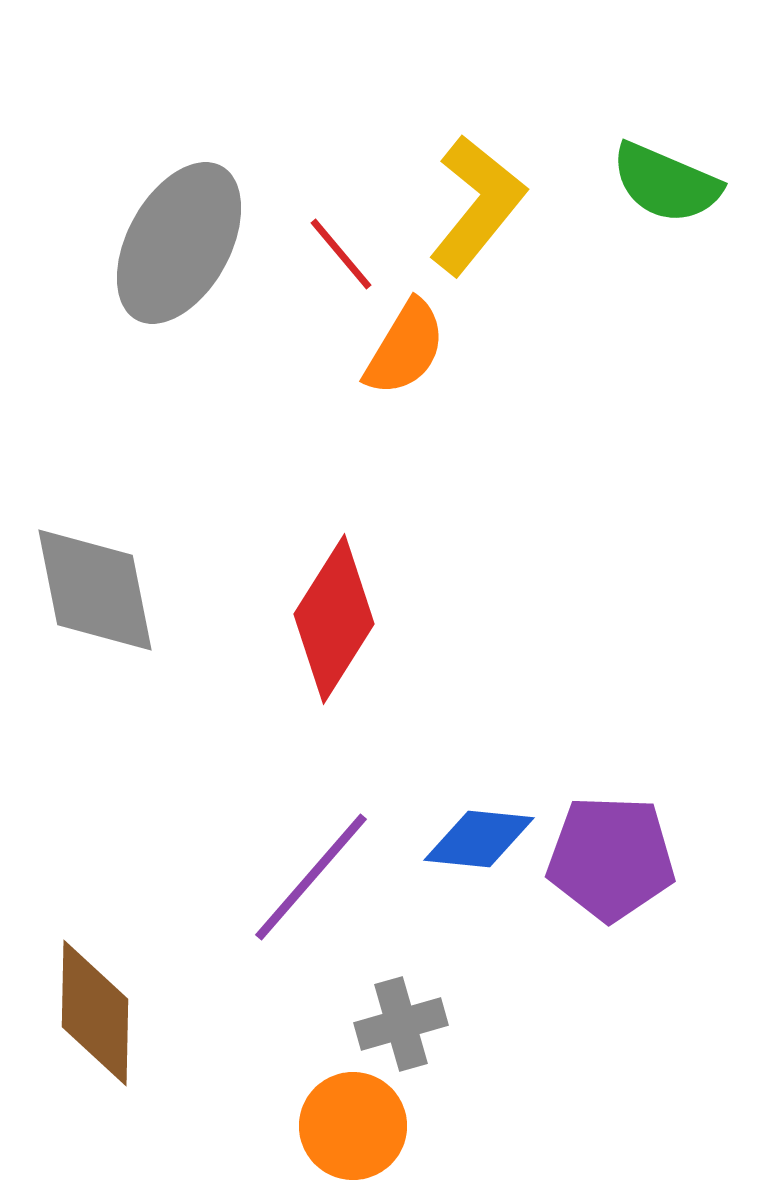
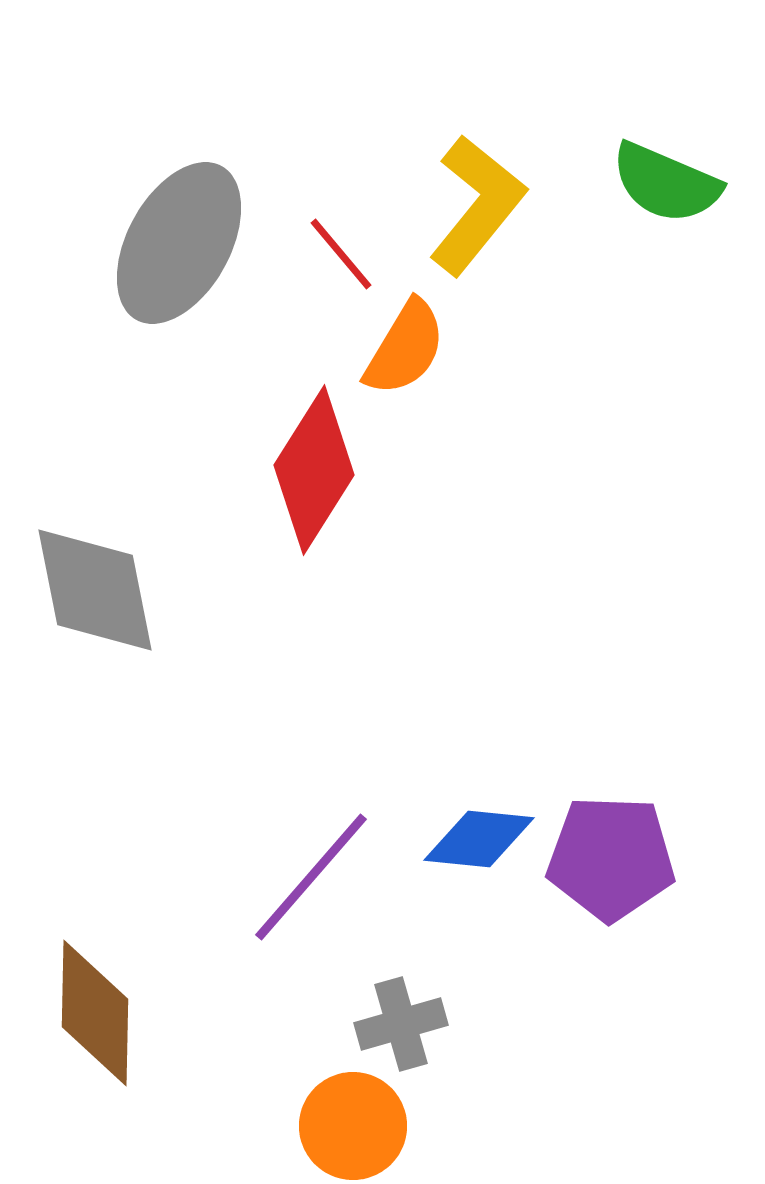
red diamond: moved 20 px left, 149 px up
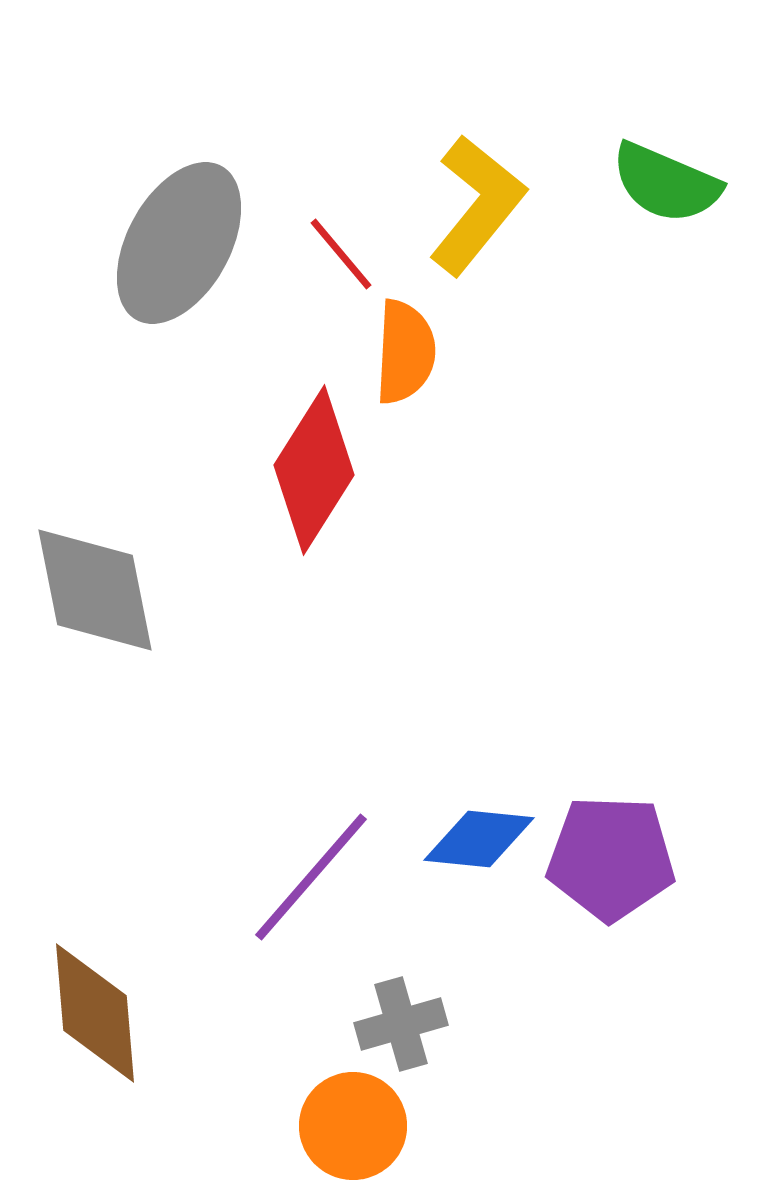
orange semicircle: moved 4 px down; rotated 28 degrees counterclockwise
brown diamond: rotated 6 degrees counterclockwise
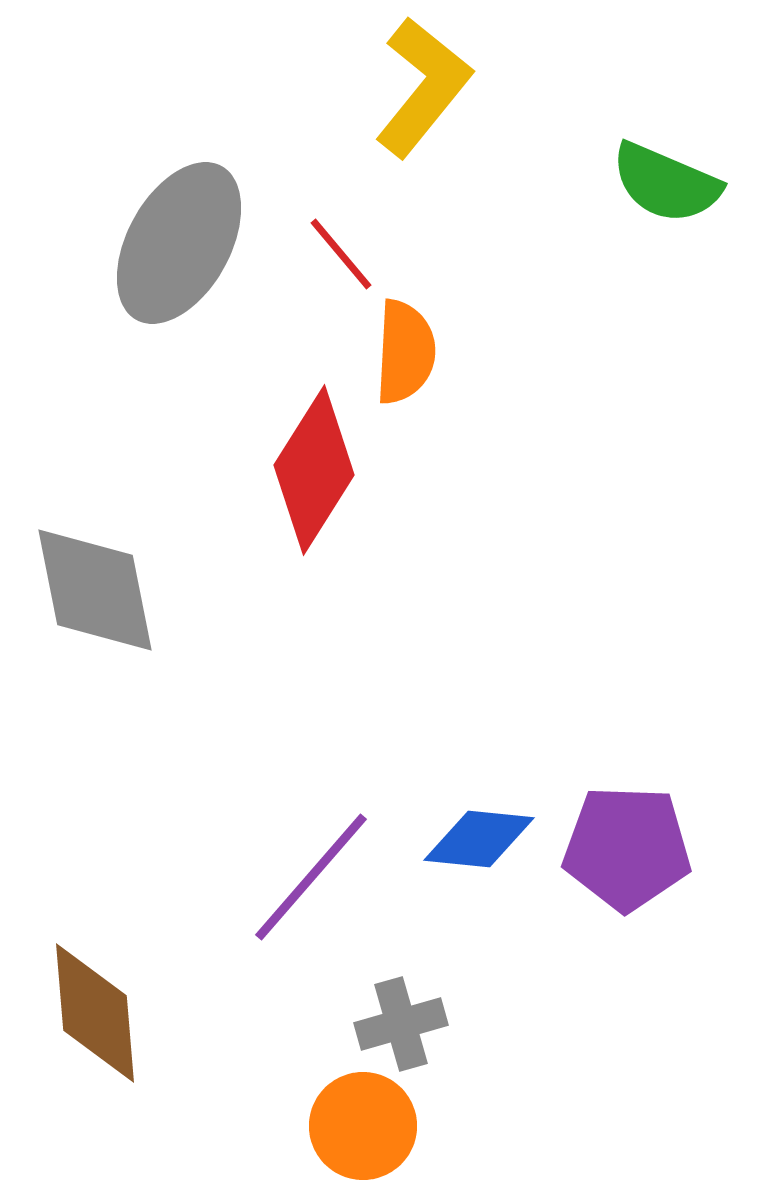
yellow L-shape: moved 54 px left, 118 px up
purple pentagon: moved 16 px right, 10 px up
orange circle: moved 10 px right
